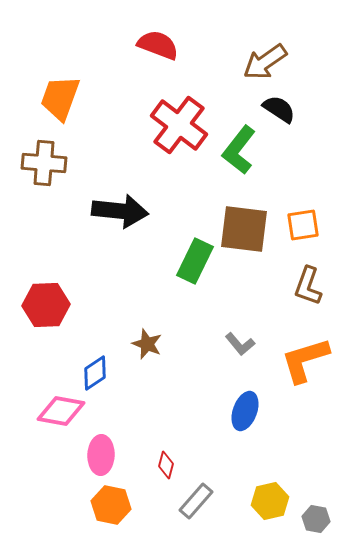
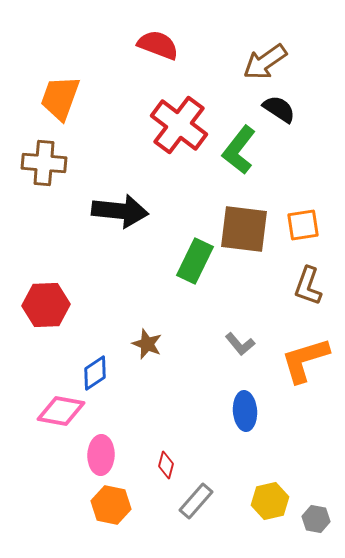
blue ellipse: rotated 24 degrees counterclockwise
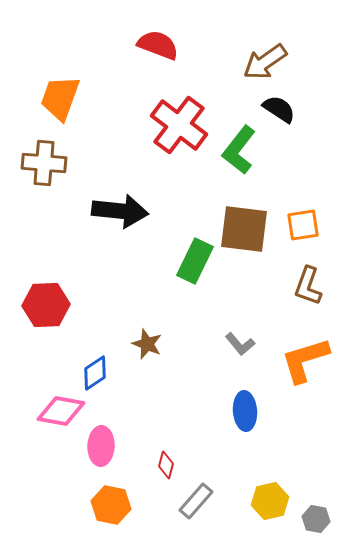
pink ellipse: moved 9 px up
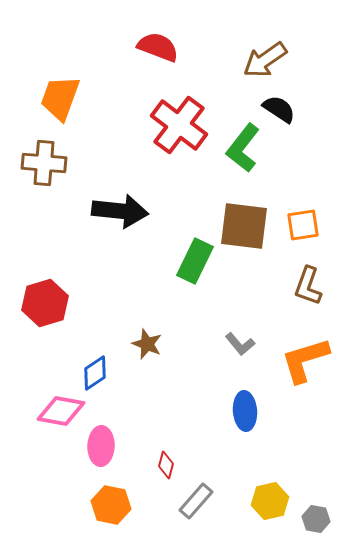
red semicircle: moved 2 px down
brown arrow: moved 2 px up
green L-shape: moved 4 px right, 2 px up
brown square: moved 3 px up
red hexagon: moved 1 px left, 2 px up; rotated 15 degrees counterclockwise
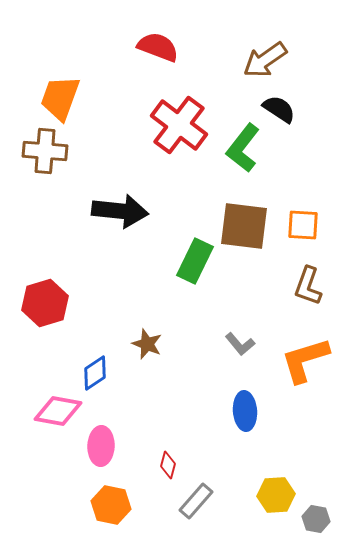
brown cross: moved 1 px right, 12 px up
orange square: rotated 12 degrees clockwise
pink diamond: moved 3 px left
red diamond: moved 2 px right
yellow hexagon: moved 6 px right, 6 px up; rotated 9 degrees clockwise
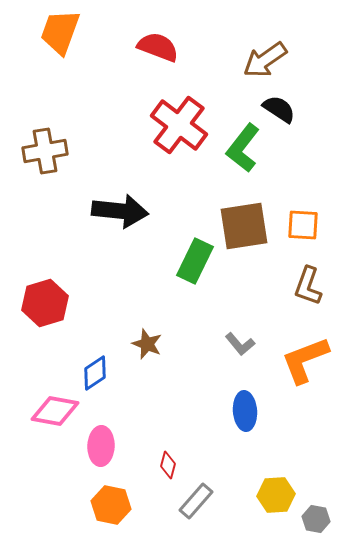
orange trapezoid: moved 66 px up
brown cross: rotated 15 degrees counterclockwise
brown square: rotated 16 degrees counterclockwise
orange L-shape: rotated 4 degrees counterclockwise
pink diamond: moved 3 px left
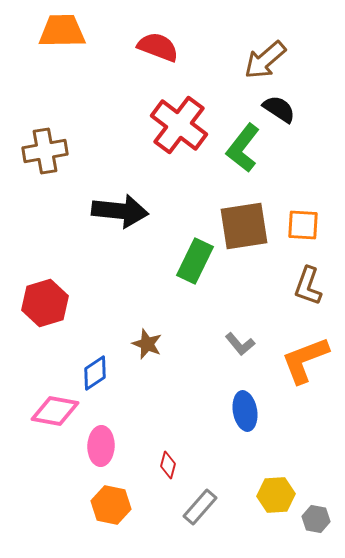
orange trapezoid: moved 2 px right, 1 px up; rotated 69 degrees clockwise
brown arrow: rotated 6 degrees counterclockwise
blue ellipse: rotated 6 degrees counterclockwise
gray rectangle: moved 4 px right, 6 px down
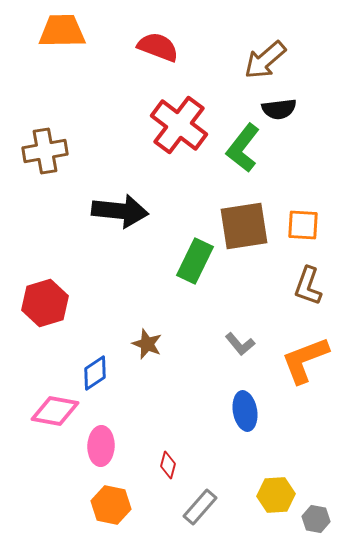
black semicircle: rotated 140 degrees clockwise
